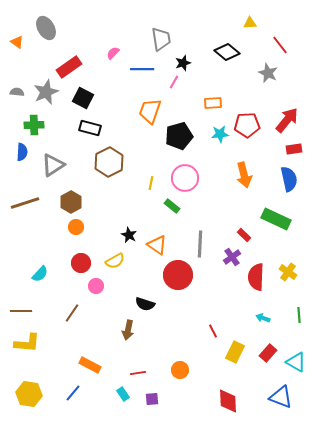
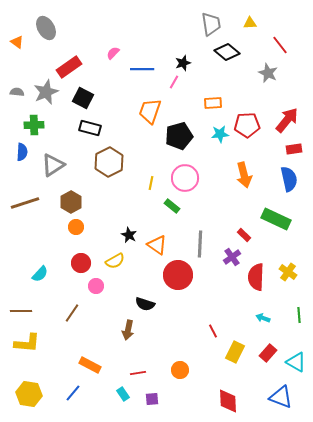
gray trapezoid at (161, 39): moved 50 px right, 15 px up
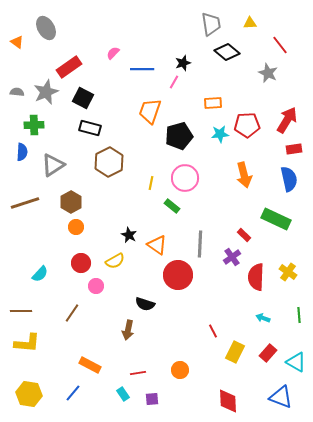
red arrow at (287, 120): rotated 8 degrees counterclockwise
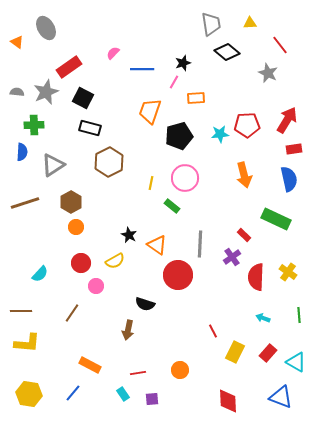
orange rectangle at (213, 103): moved 17 px left, 5 px up
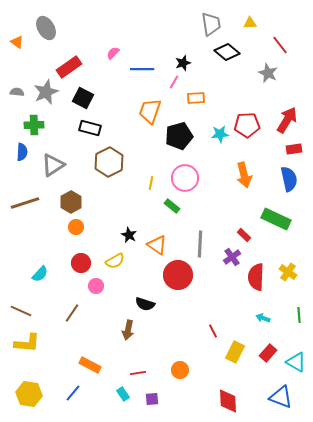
brown line at (21, 311): rotated 25 degrees clockwise
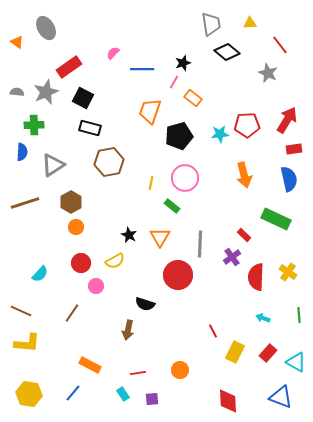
orange rectangle at (196, 98): moved 3 px left; rotated 42 degrees clockwise
brown hexagon at (109, 162): rotated 16 degrees clockwise
orange triangle at (157, 245): moved 3 px right, 8 px up; rotated 25 degrees clockwise
